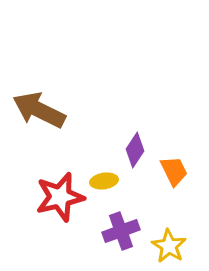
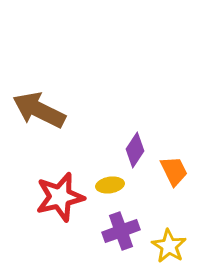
yellow ellipse: moved 6 px right, 4 px down
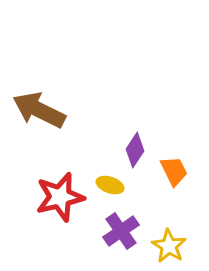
yellow ellipse: rotated 28 degrees clockwise
purple cross: rotated 15 degrees counterclockwise
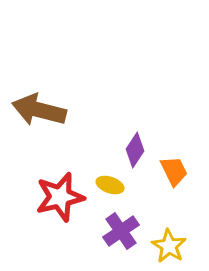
brown arrow: rotated 12 degrees counterclockwise
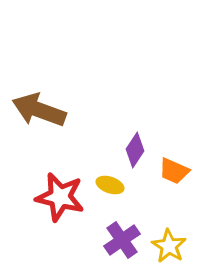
brown arrow: rotated 6 degrees clockwise
orange trapezoid: rotated 140 degrees clockwise
red star: rotated 27 degrees clockwise
purple cross: moved 1 px right, 9 px down
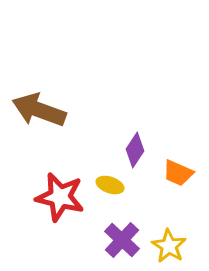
orange trapezoid: moved 4 px right, 2 px down
purple cross: rotated 12 degrees counterclockwise
